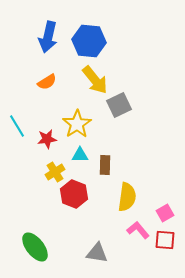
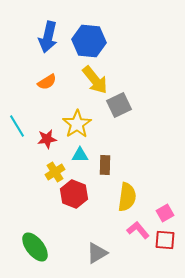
gray triangle: rotated 40 degrees counterclockwise
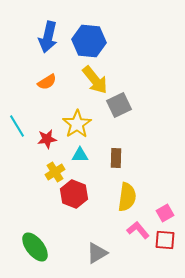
brown rectangle: moved 11 px right, 7 px up
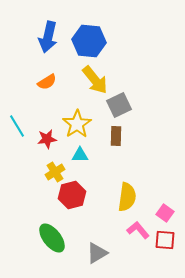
brown rectangle: moved 22 px up
red hexagon: moved 2 px left, 1 px down; rotated 24 degrees clockwise
pink square: rotated 24 degrees counterclockwise
green ellipse: moved 17 px right, 9 px up
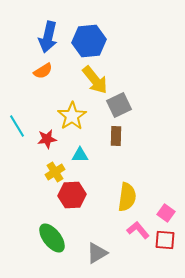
blue hexagon: rotated 12 degrees counterclockwise
orange semicircle: moved 4 px left, 11 px up
yellow star: moved 5 px left, 8 px up
red hexagon: rotated 12 degrees clockwise
pink square: moved 1 px right
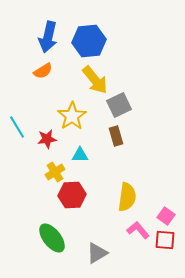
cyan line: moved 1 px down
brown rectangle: rotated 18 degrees counterclockwise
pink square: moved 3 px down
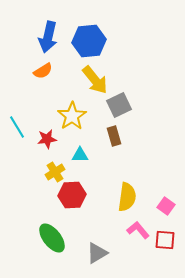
brown rectangle: moved 2 px left
pink square: moved 10 px up
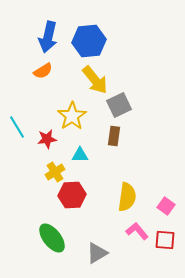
brown rectangle: rotated 24 degrees clockwise
pink L-shape: moved 1 px left, 1 px down
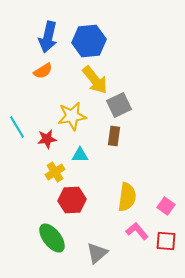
yellow star: rotated 24 degrees clockwise
red hexagon: moved 5 px down
red square: moved 1 px right, 1 px down
gray triangle: rotated 10 degrees counterclockwise
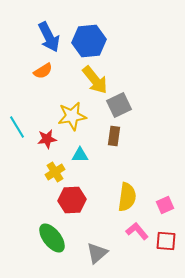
blue arrow: moved 1 px right; rotated 40 degrees counterclockwise
pink square: moved 1 px left, 1 px up; rotated 30 degrees clockwise
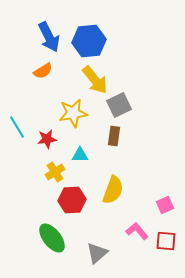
yellow star: moved 1 px right, 3 px up
yellow semicircle: moved 14 px left, 7 px up; rotated 12 degrees clockwise
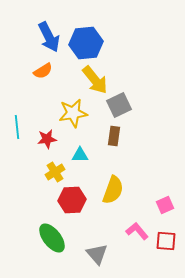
blue hexagon: moved 3 px left, 2 px down
cyan line: rotated 25 degrees clockwise
gray triangle: moved 1 px down; rotated 30 degrees counterclockwise
